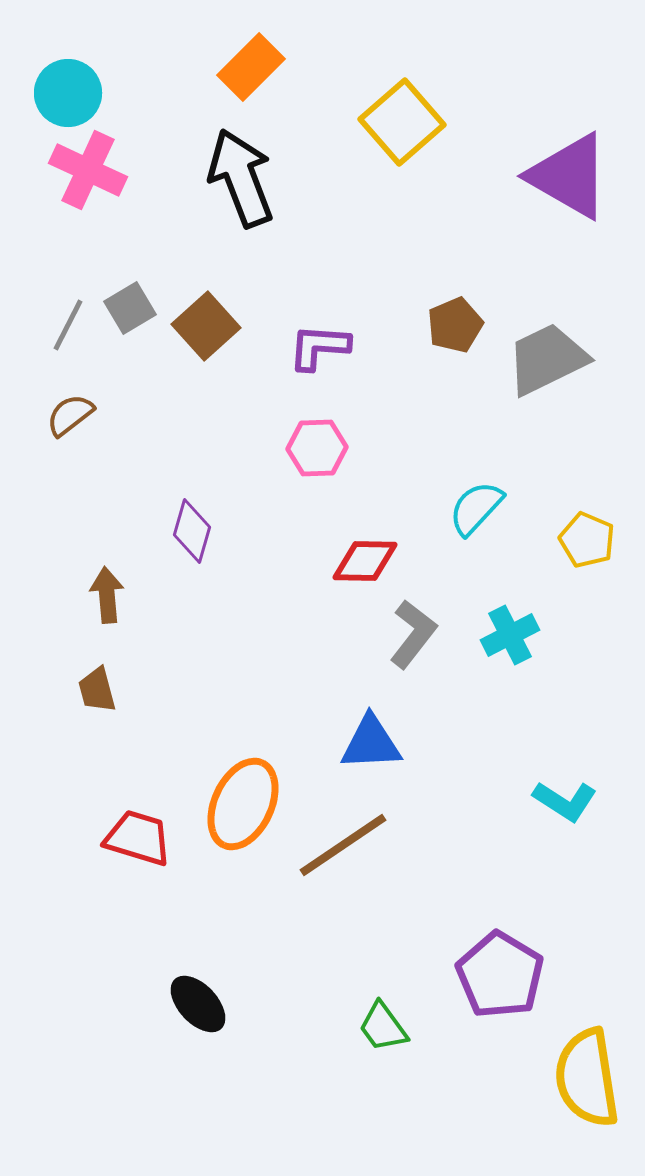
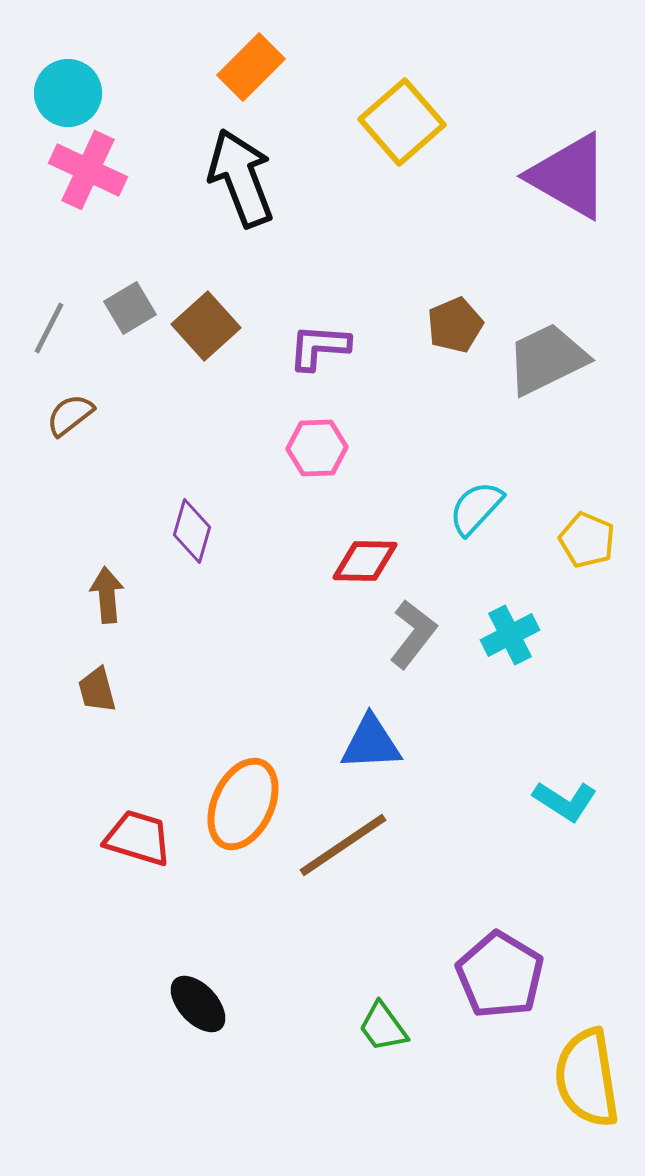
gray line: moved 19 px left, 3 px down
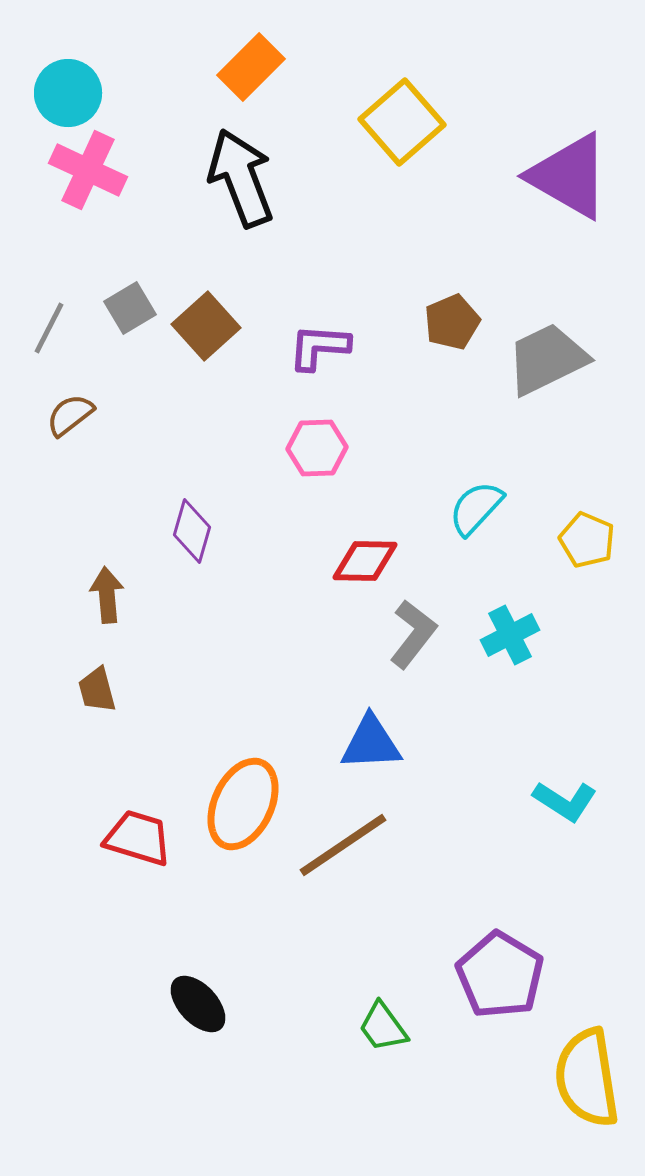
brown pentagon: moved 3 px left, 3 px up
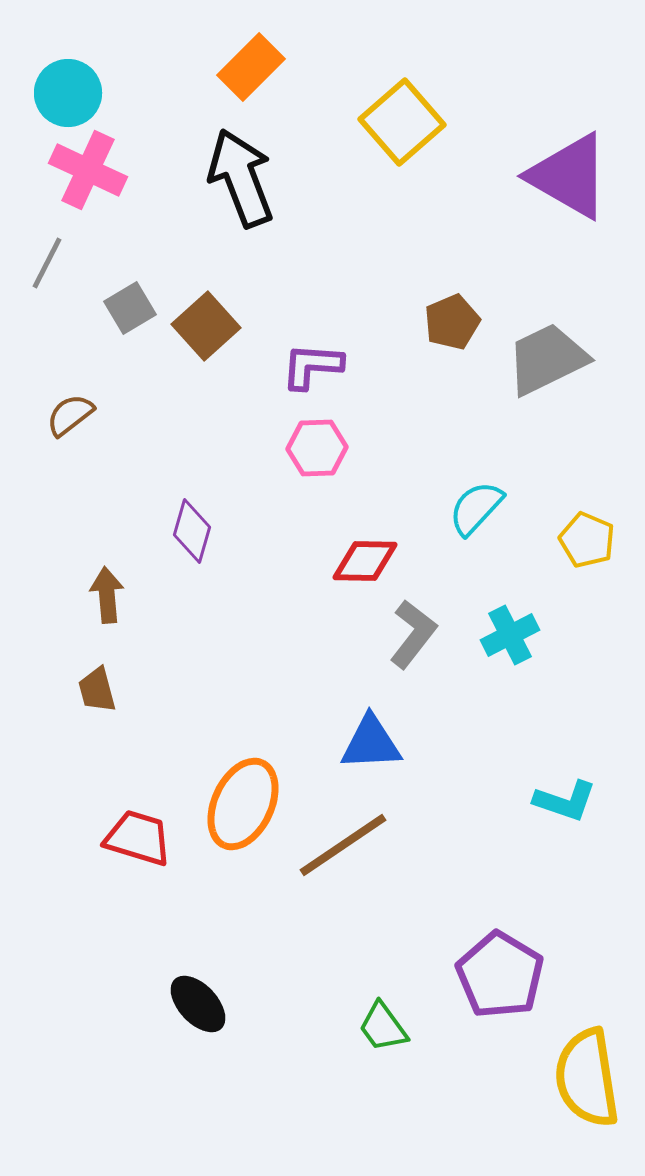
gray line: moved 2 px left, 65 px up
purple L-shape: moved 7 px left, 19 px down
cyan L-shape: rotated 14 degrees counterclockwise
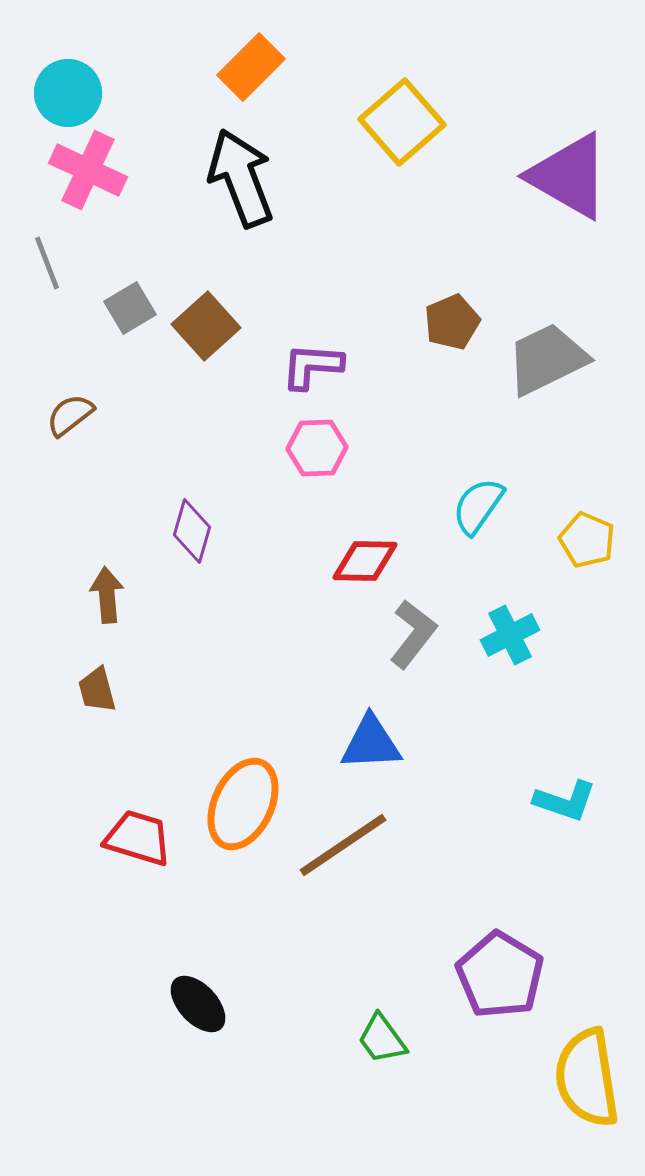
gray line: rotated 48 degrees counterclockwise
cyan semicircle: moved 2 px right, 2 px up; rotated 8 degrees counterclockwise
green trapezoid: moved 1 px left, 12 px down
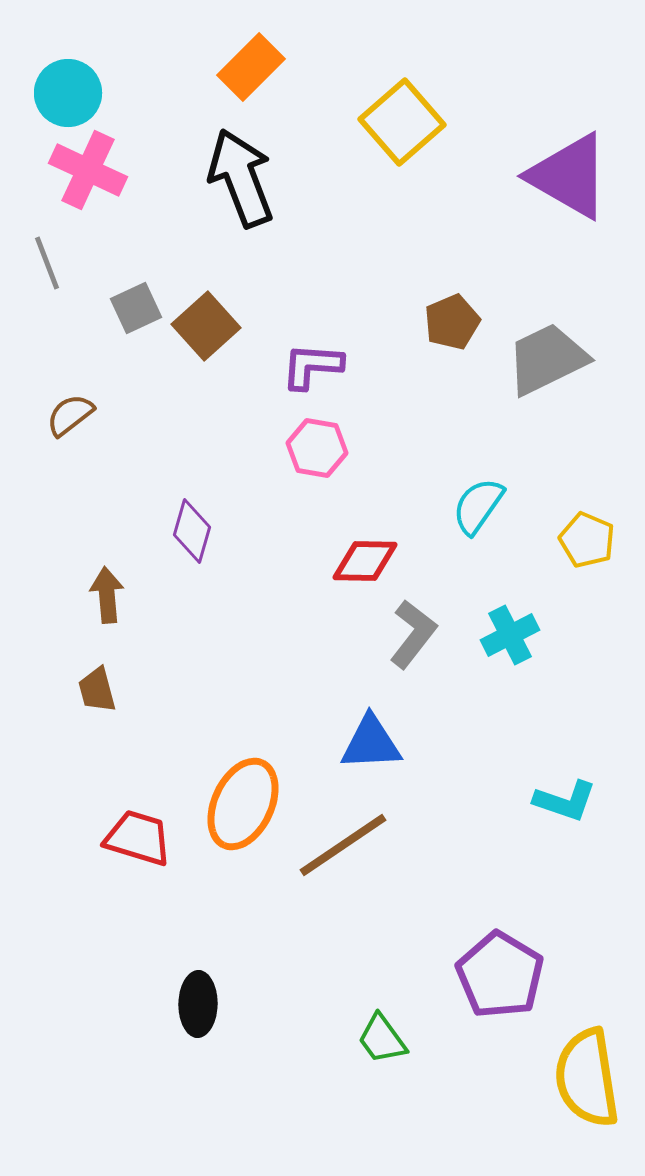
gray square: moved 6 px right; rotated 6 degrees clockwise
pink hexagon: rotated 12 degrees clockwise
black ellipse: rotated 44 degrees clockwise
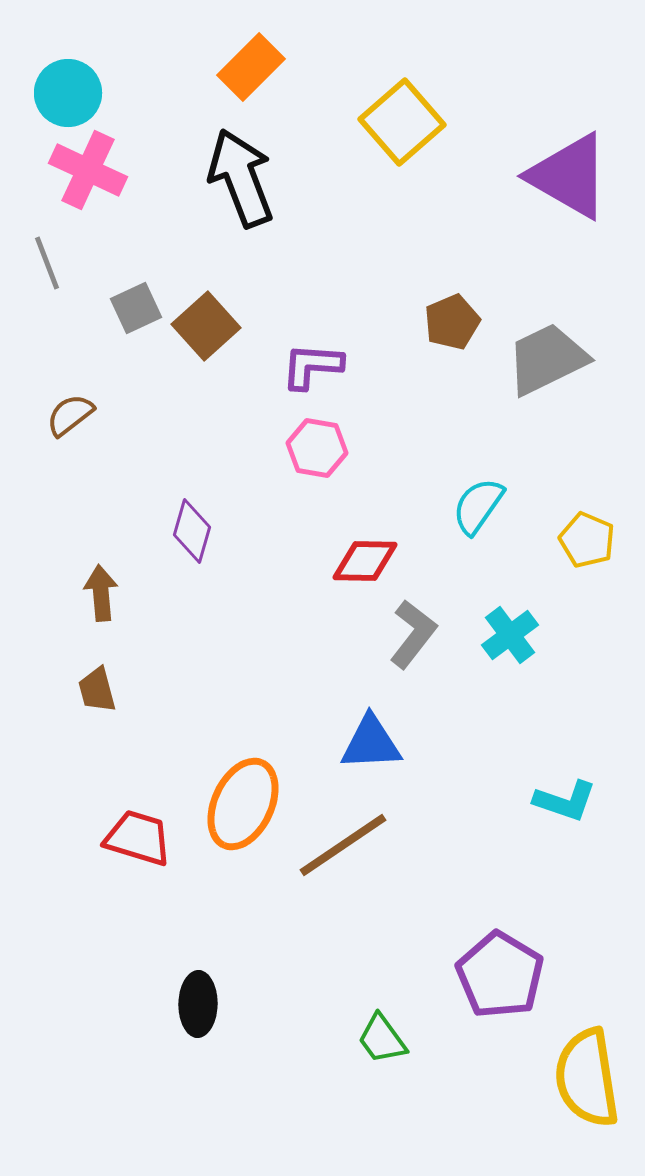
brown arrow: moved 6 px left, 2 px up
cyan cross: rotated 10 degrees counterclockwise
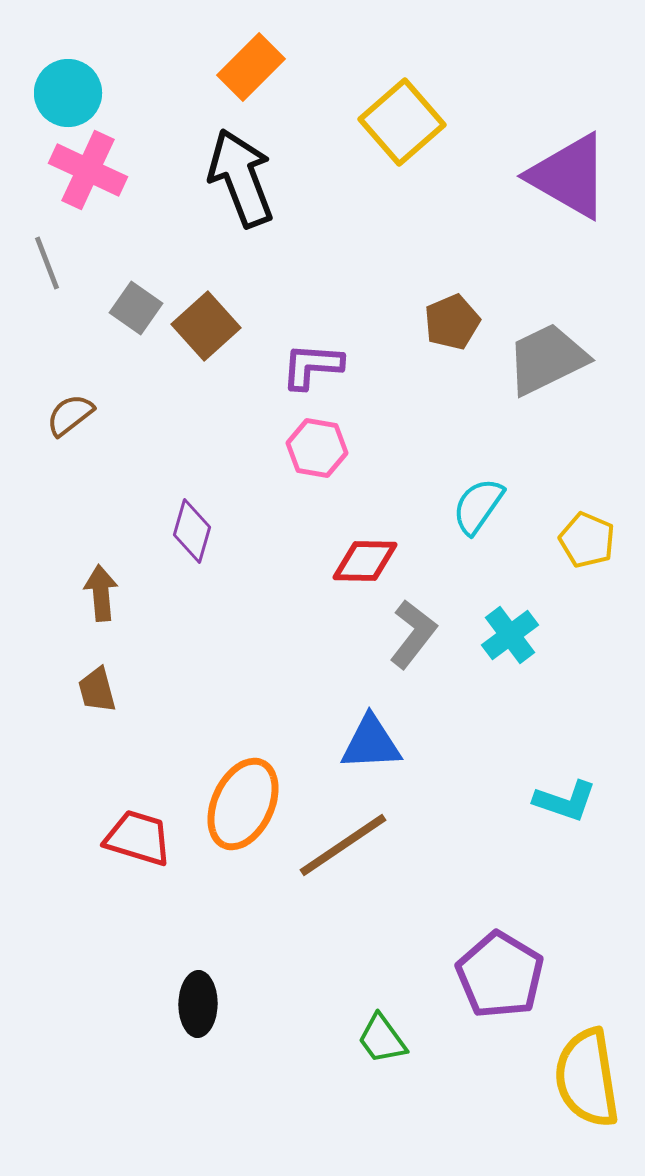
gray square: rotated 30 degrees counterclockwise
